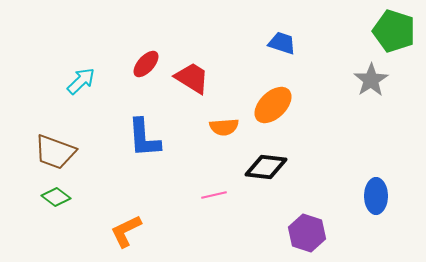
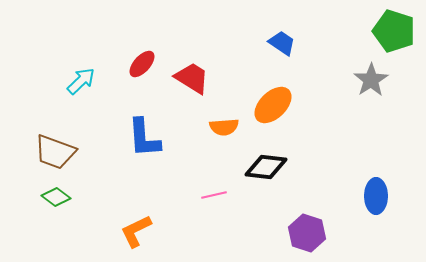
blue trapezoid: rotated 16 degrees clockwise
red ellipse: moved 4 px left
orange L-shape: moved 10 px right
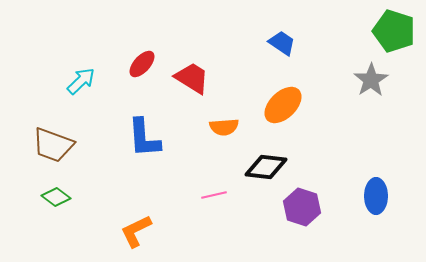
orange ellipse: moved 10 px right
brown trapezoid: moved 2 px left, 7 px up
purple hexagon: moved 5 px left, 26 px up
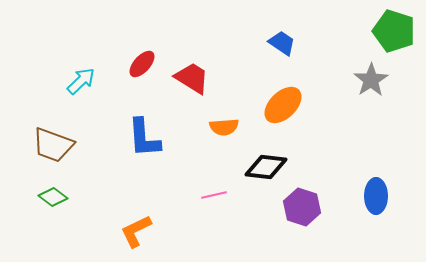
green diamond: moved 3 px left
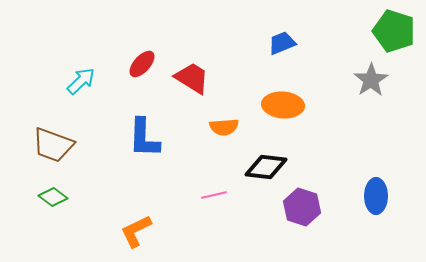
blue trapezoid: rotated 56 degrees counterclockwise
orange ellipse: rotated 48 degrees clockwise
blue L-shape: rotated 6 degrees clockwise
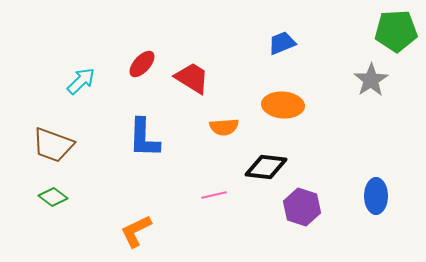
green pentagon: moved 2 px right; rotated 21 degrees counterclockwise
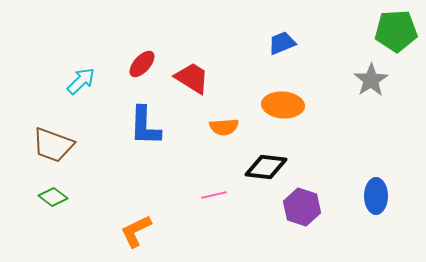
blue L-shape: moved 1 px right, 12 px up
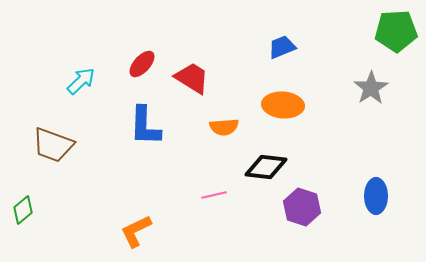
blue trapezoid: moved 4 px down
gray star: moved 8 px down
green diamond: moved 30 px left, 13 px down; rotated 76 degrees counterclockwise
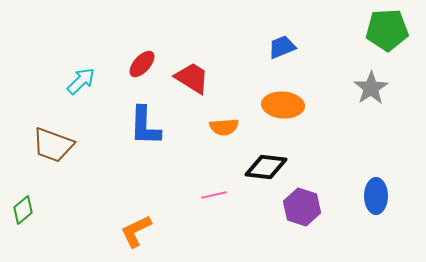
green pentagon: moved 9 px left, 1 px up
